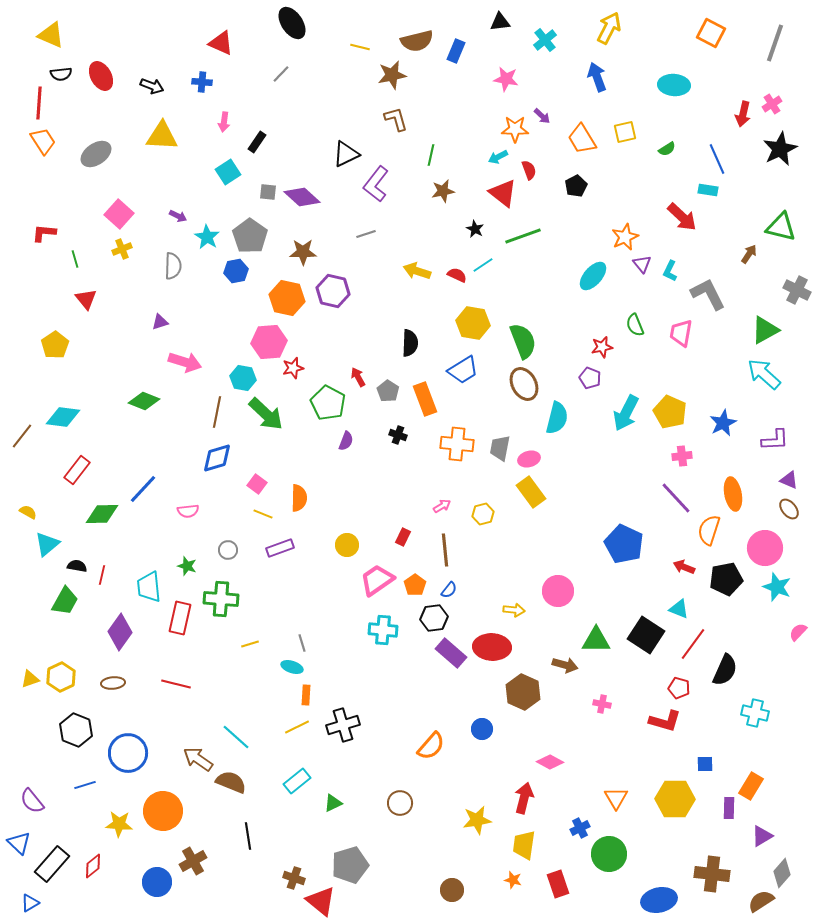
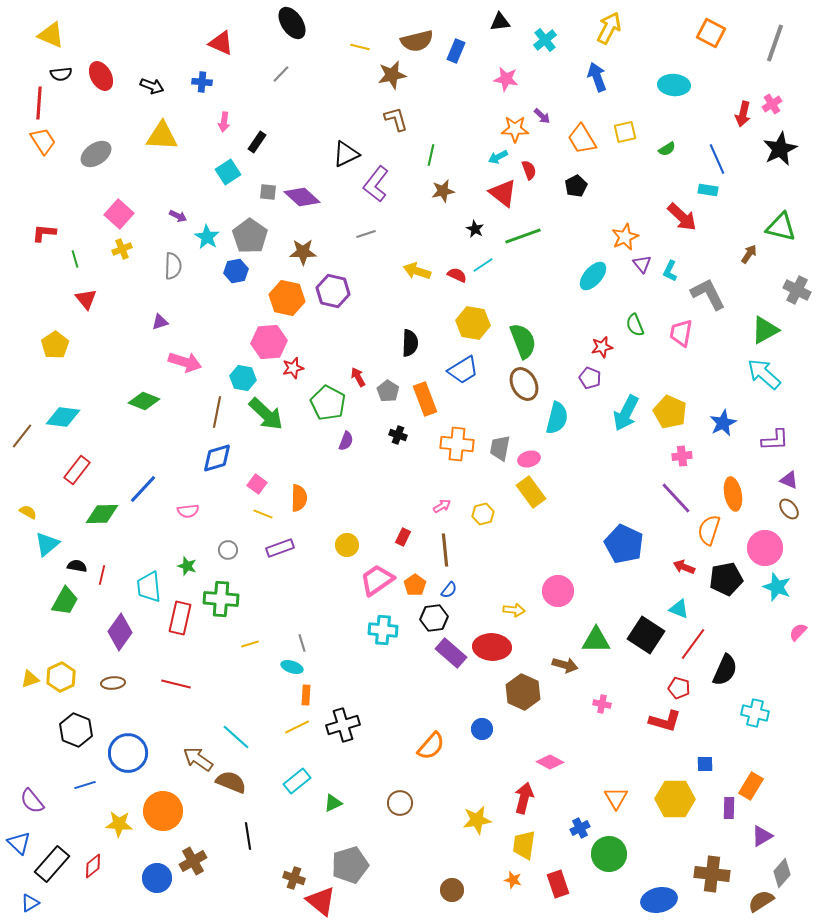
blue circle at (157, 882): moved 4 px up
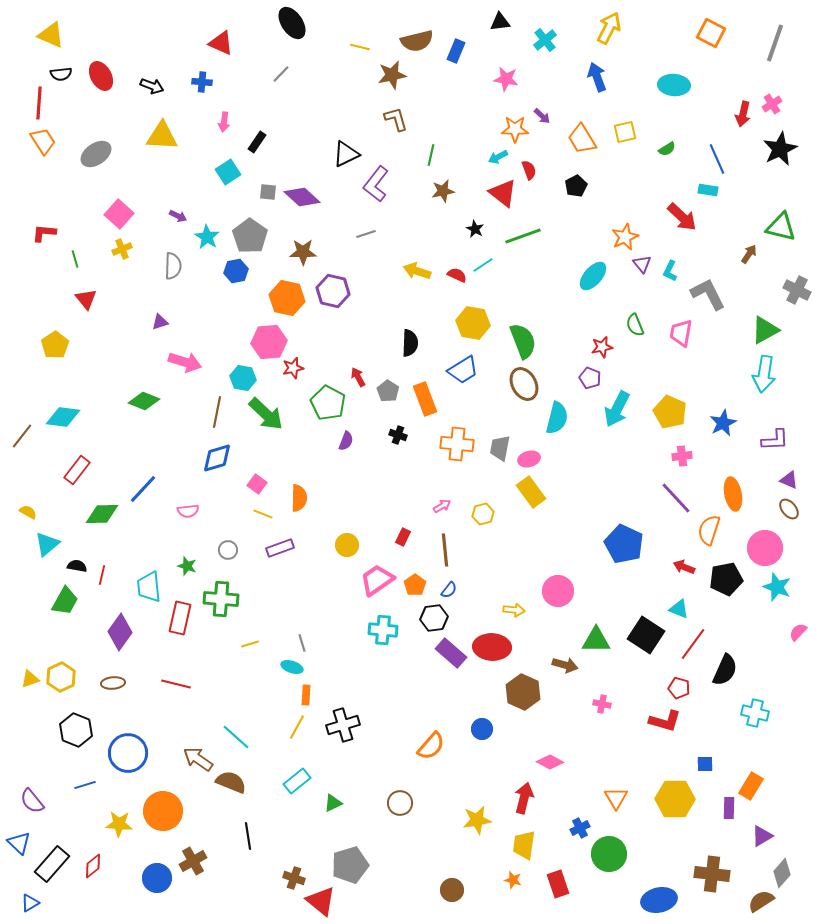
cyan arrow at (764, 374): rotated 123 degrees counterclockwise
cyan arrow at (626, 413): moved 9 px left, 4 px up
yellow line at (297, 727): rotated 35 degrees counterclockwise
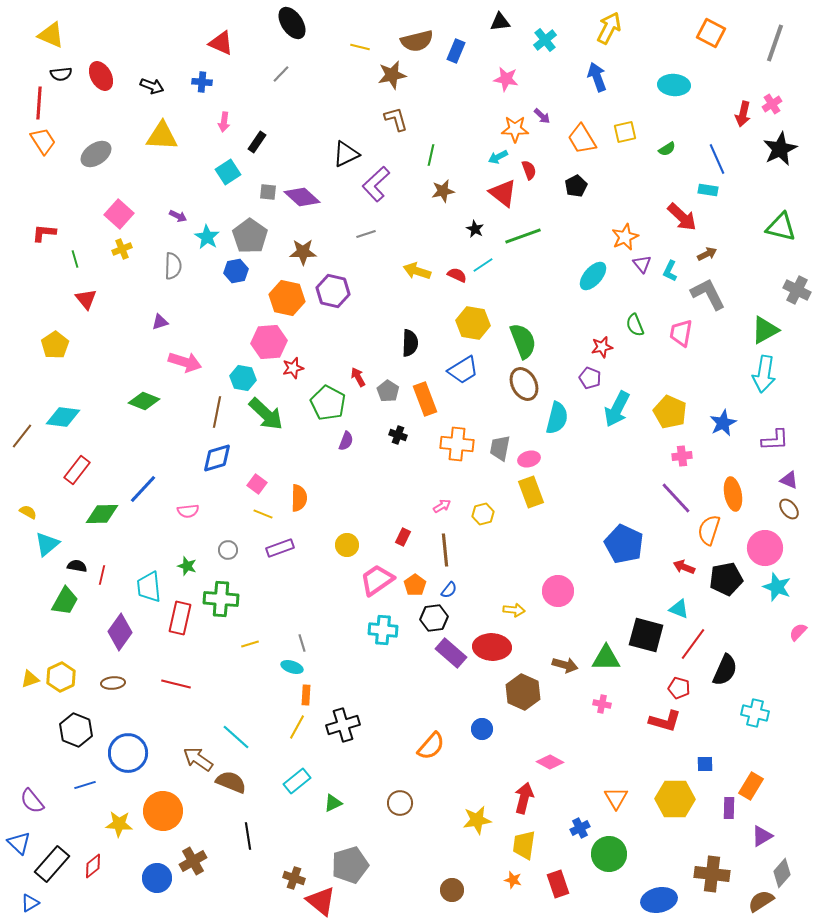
purple L-shape at (376, 184): rotated 9 degrees clockwise
brown arrow at (749, 254): moved 42 px left; rotated 30 degrees clockwise
yellow rectangle at (531, 492): rotated 16 degrees clockwise
black square at (646, 635): rotated 18 degrees counterclockwise
green triangle at (596, 640): moved 10 px right, 18 px down
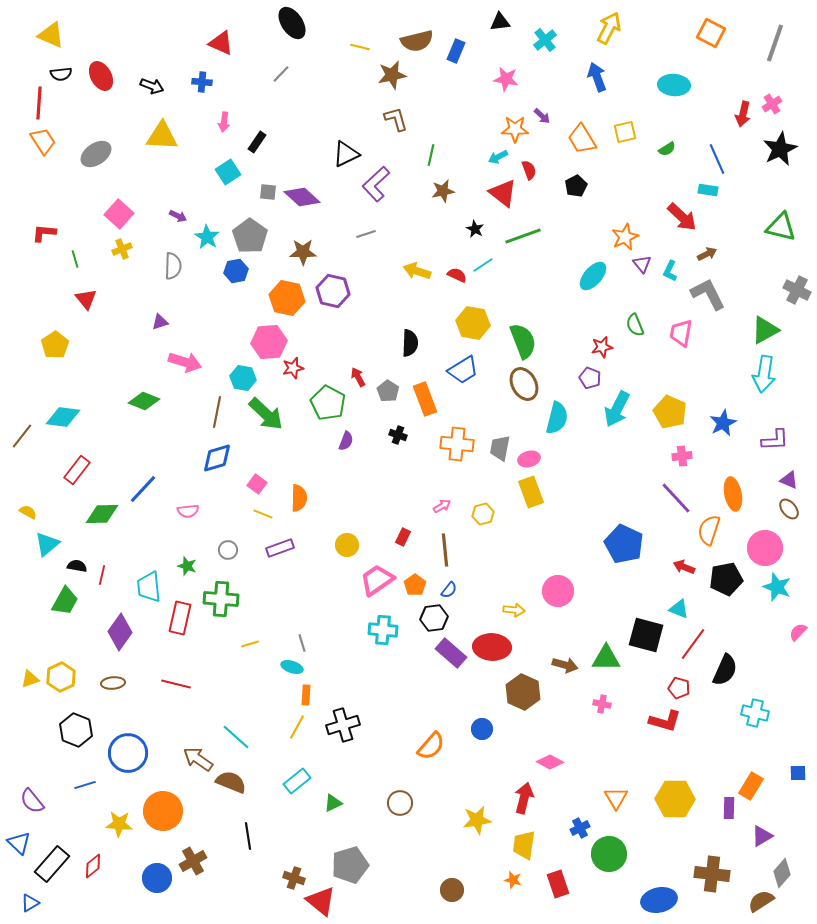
blue square at (705, 764): moved 93 px right, 9 px down
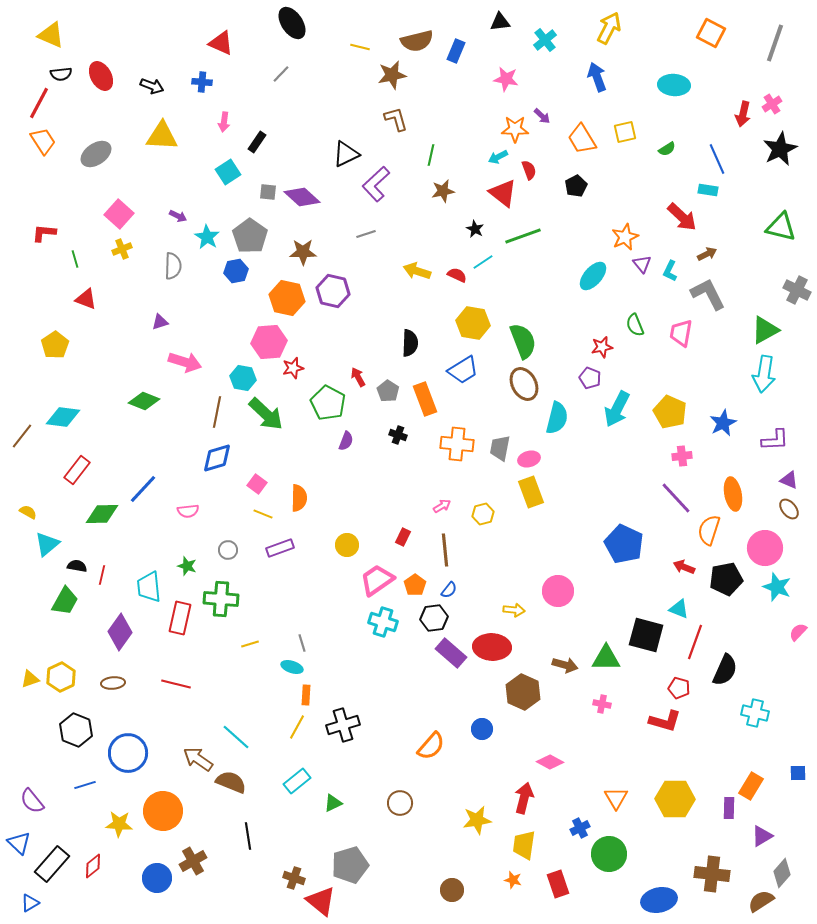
red line at (39, 103): rotated 24 degrees clockwise
cyan line at (483, 265): moved 3 px up
red triangle at (86, 299): rotated 30 degrees counterclockwise
cyan cross at (383, 630): moved 8 px up; rotated 12 degrees clockwise
red line at (693, 644): moved 2 px right, 2 px up; rotated 16 degrees counterclockwise
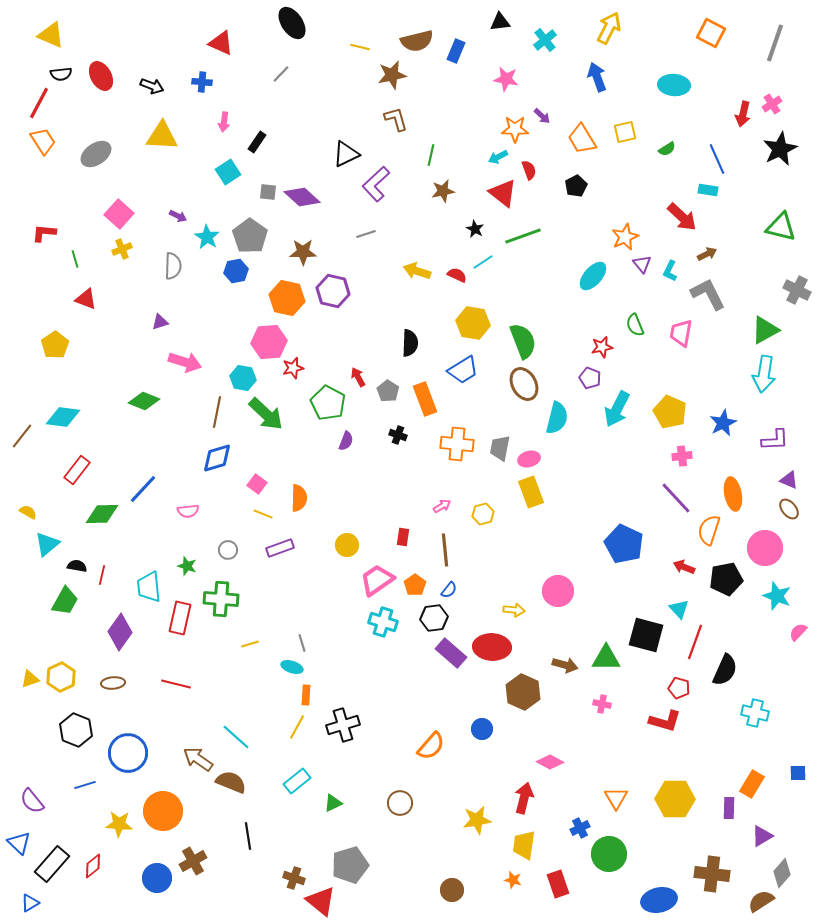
red rectangle at (403, 537): rotated 18 degrees counterclockwise
cyan star at (777, 587): moved 9 px down
cyan triangle at (679, 609): rotated 25 degrees clockwise
orange rectangle at (751, 786): moved 1 px right, 2 px up
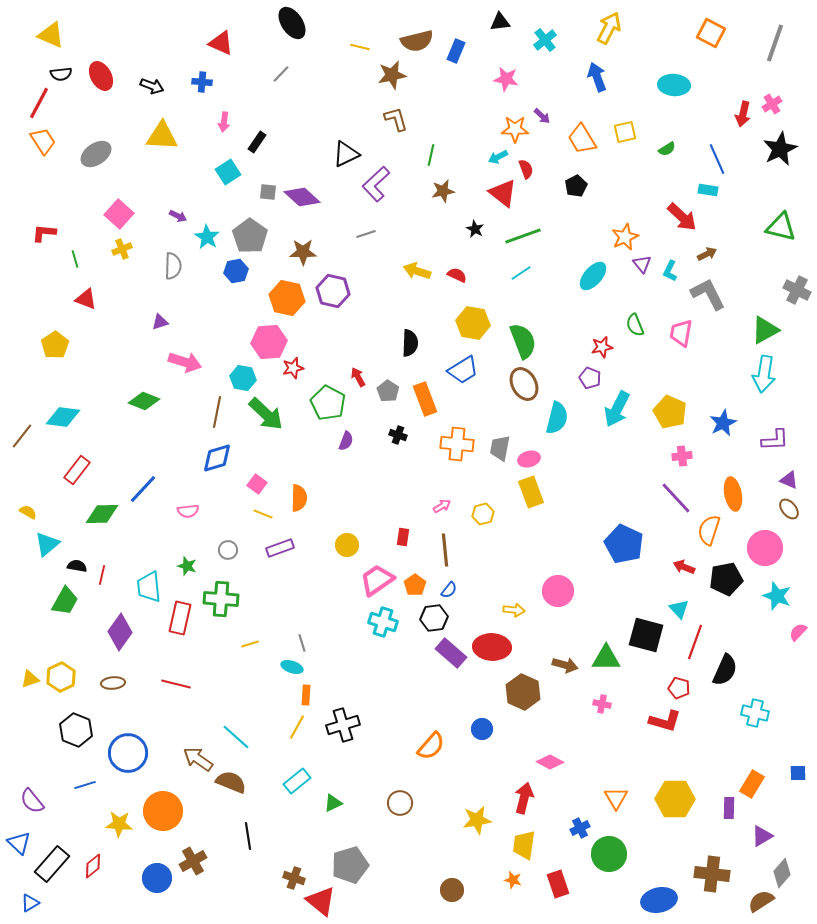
red semicircle at (529, 170): moved 3 px left, 1 px up
cyan line at (483, 262): moved 38 px right, 11 px down
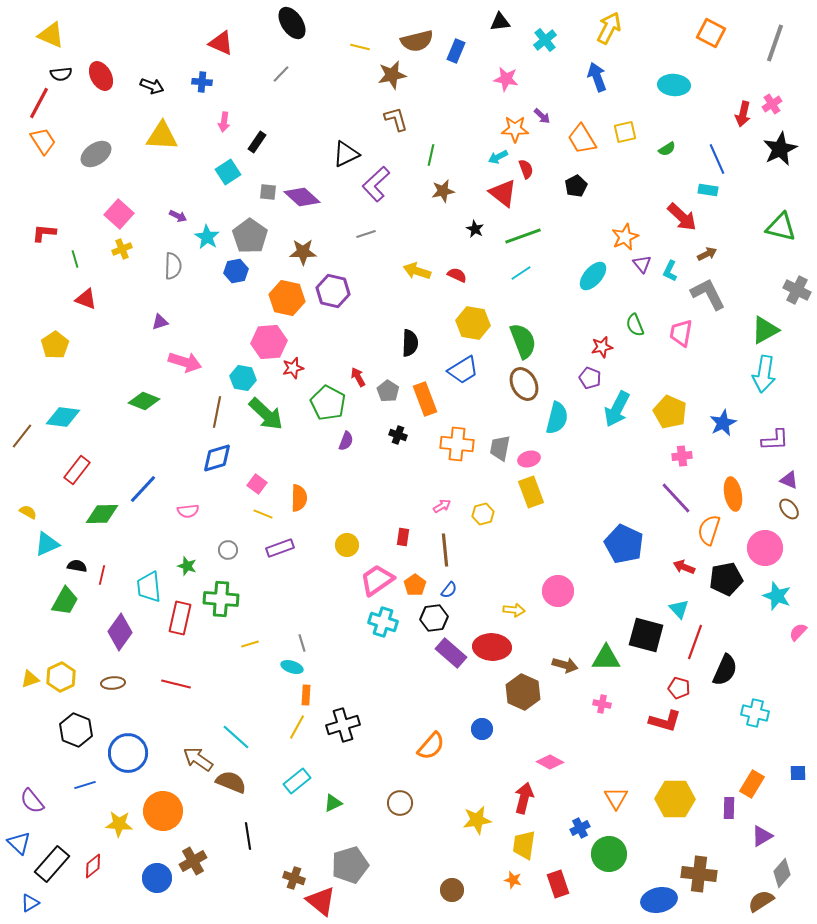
cyan triangle at (47, 544): rotated 16 degrees clockwise
brown cross at (712, 874): moved 13 px left
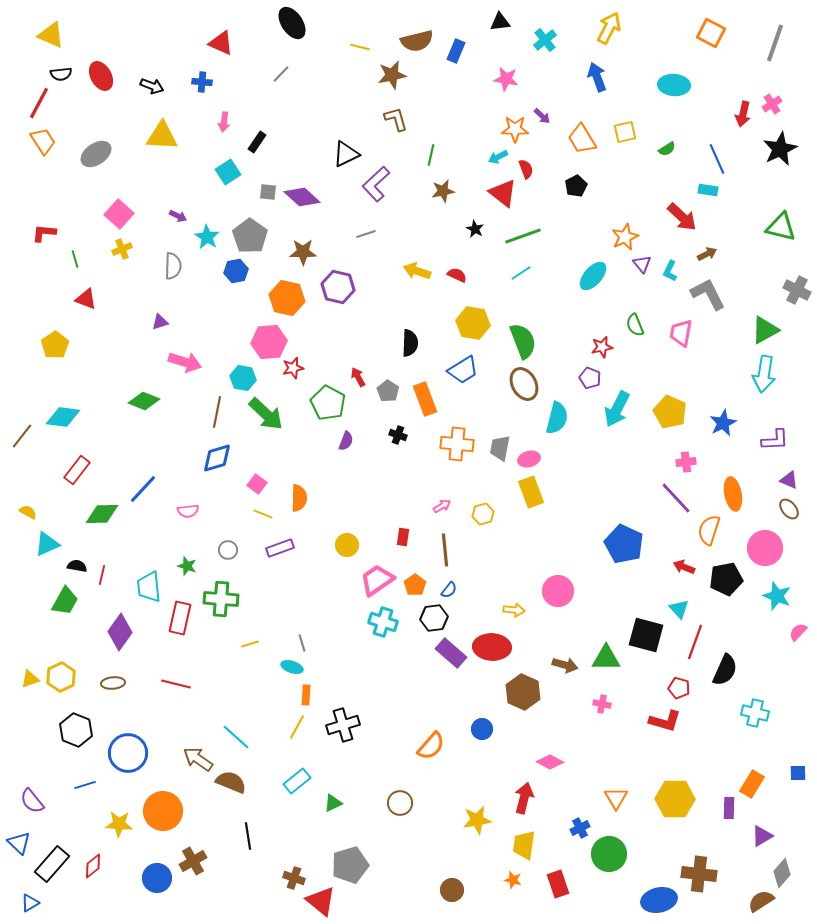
purple hexagon at (333, 291): moved 5 px right, 4 px up
pink cross at (682, 456): moved 4 px right, 6 px down
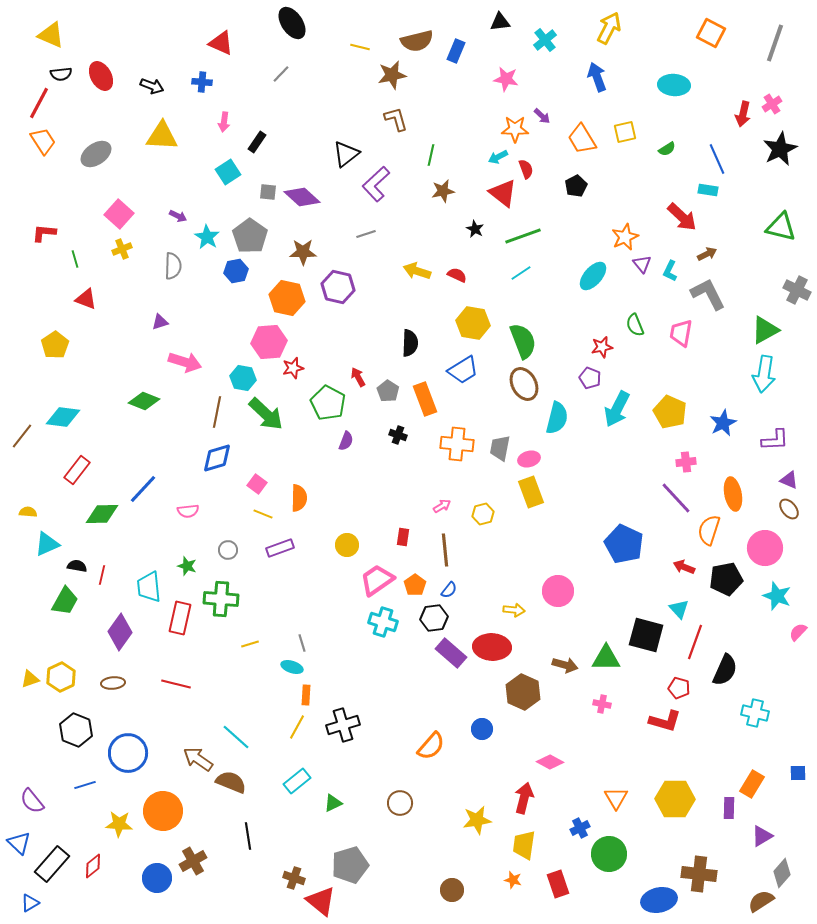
black triangle at (346, 154): rotated 12 degrees counterclockwise
yellow semicircle at (28, 512): rotated 24 degrees counterclockwise
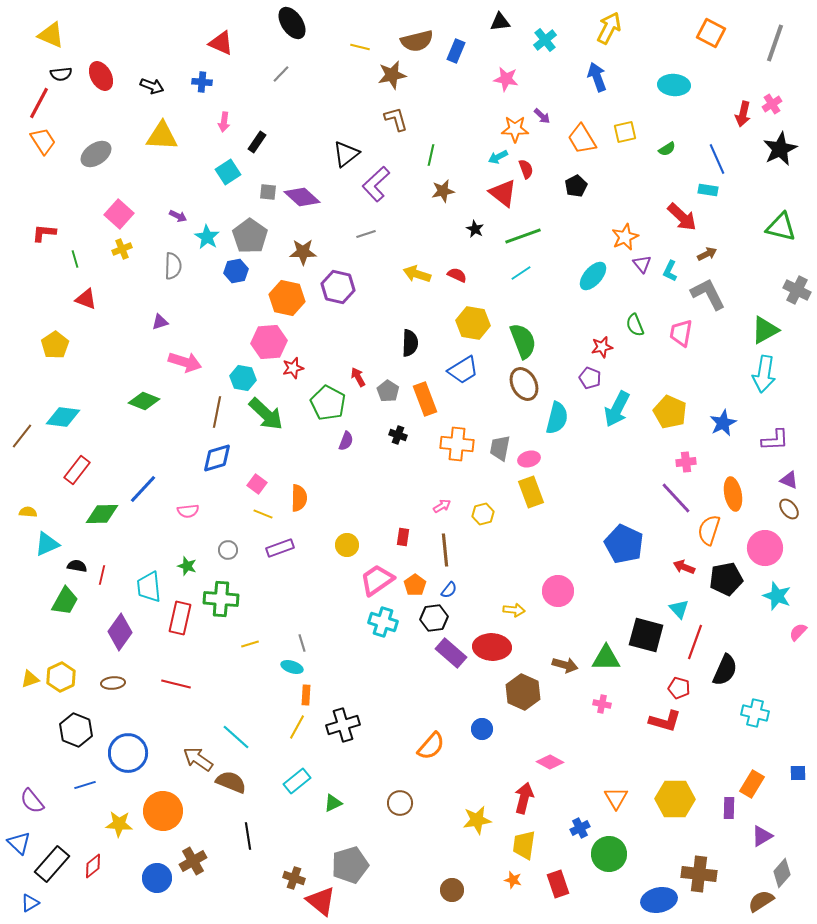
yellow arrow at (417, 271): moved 3 px down
